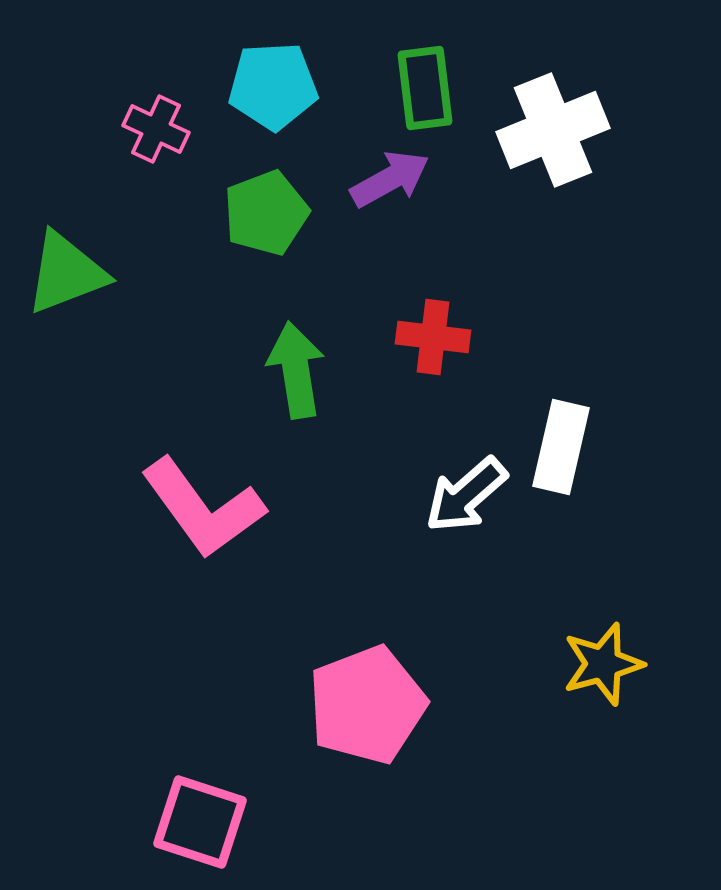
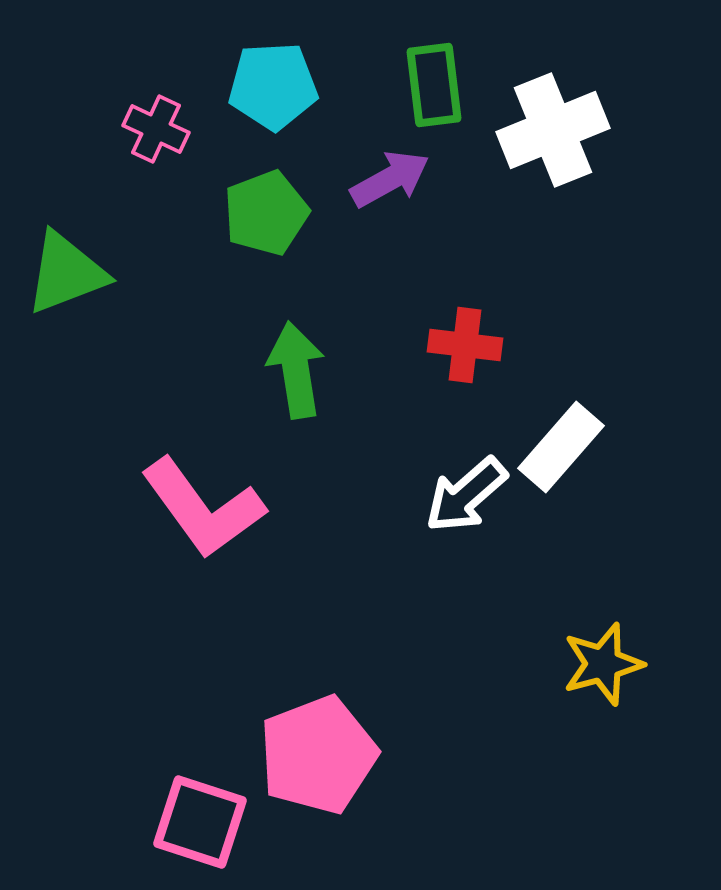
green rectangle: moved 9 px right, 3 px up
red cross: moved 32 px right, 8 px down
white rectangle: rotated 28 degrees clockwise
pink pentagon: moved 49 px left, 50 px down
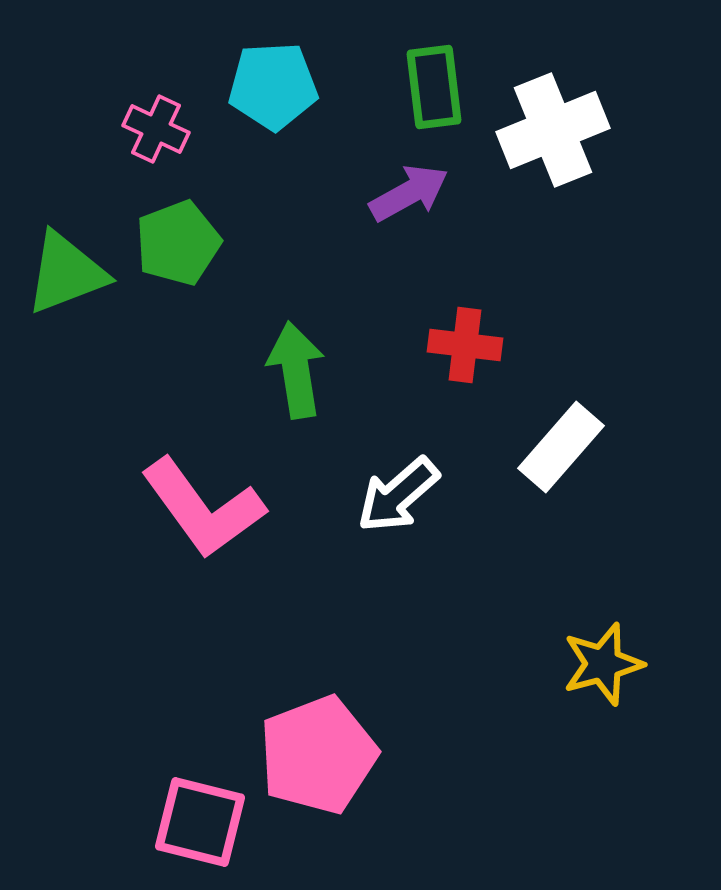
green rectangle: moved 2 px down
purple arrow: moved 19 px right, 14 px down
green pentagon: moved 88 px left, 30 px down
white arrow: moved 68 px left
pink square: rotated 4 degrees counterclockwise
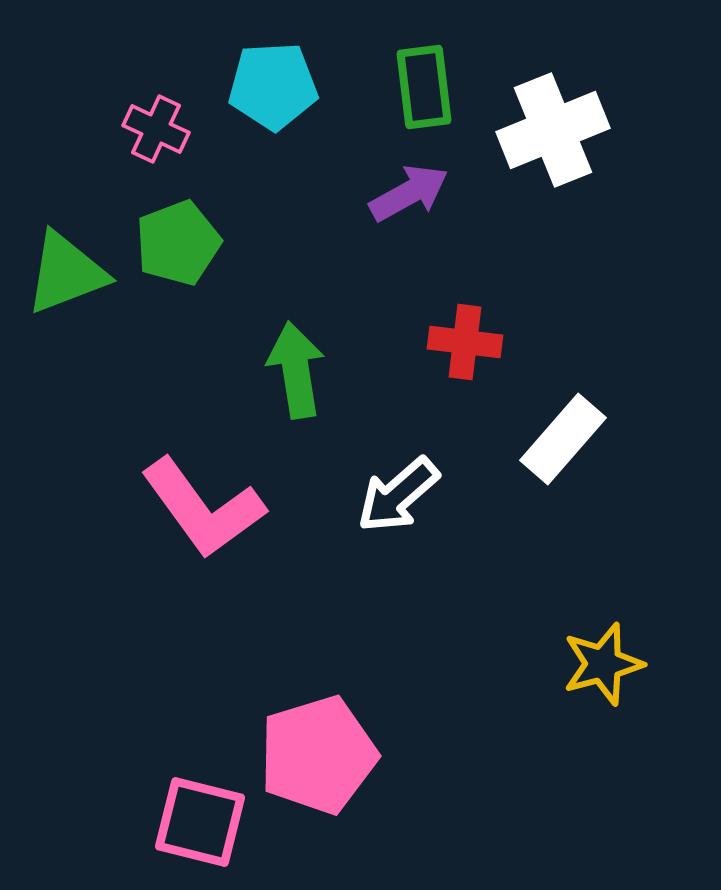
green rectangle: moved 10 px left
red cross: moved 3 px up
white rectangle: moved 2 px right, 8 px up
pink pentagon: rotated 4 degrees clockwise
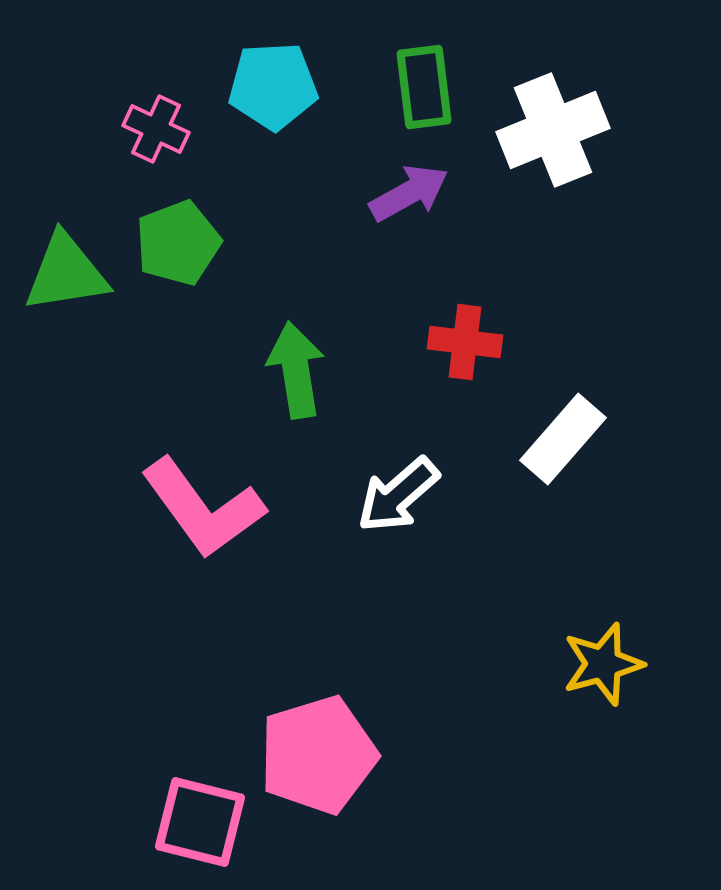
green triangle: rotated 12 degrees clockwise
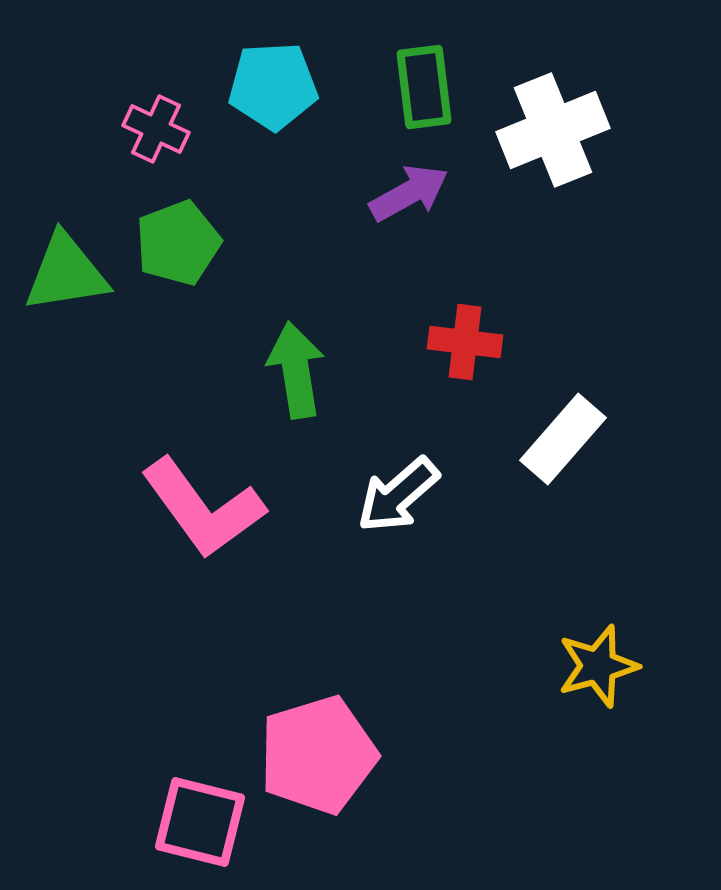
yellow star: moved 5 px left, 2 px down
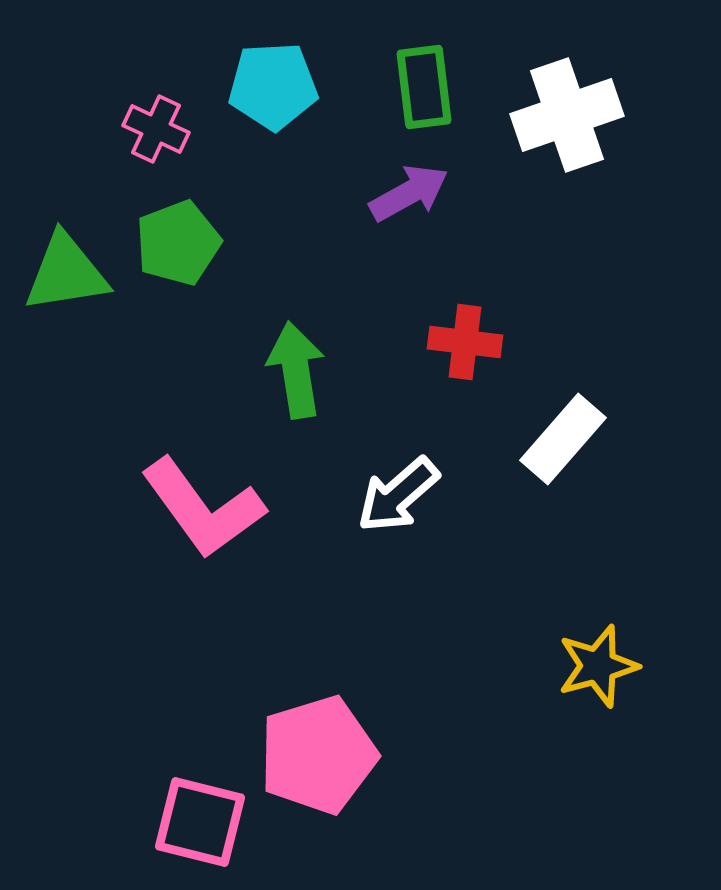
white cross: moved 14 px right, 15 px up; rotated 3 degrees clockwise
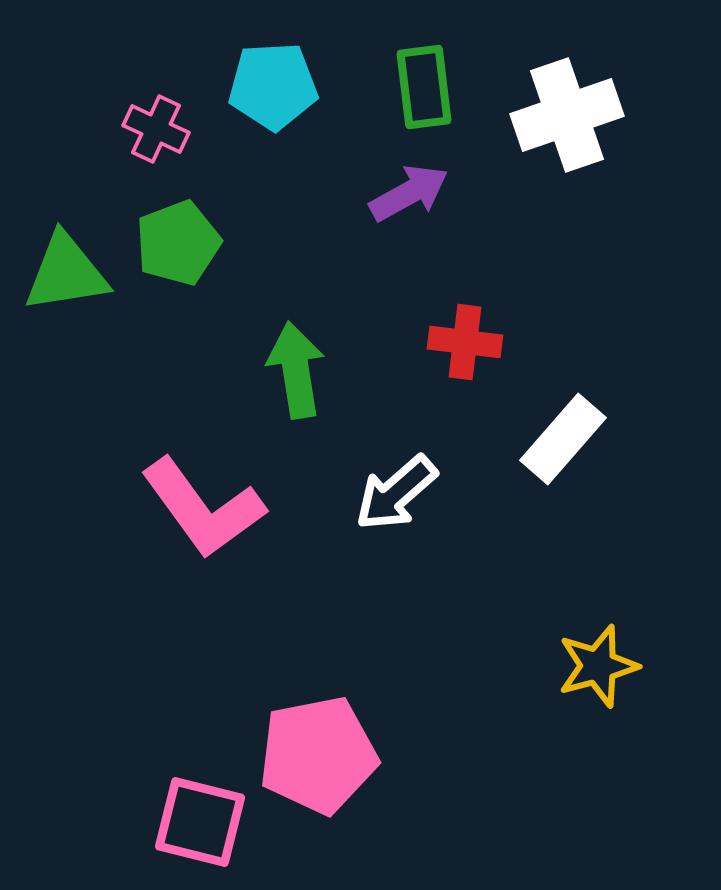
white arrow: moved 2 px left, 2 px up
pink pentagon: rotated 6 degrees clockwise
